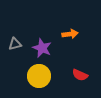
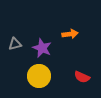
red semicircle: moved 2 px right, 2 px down
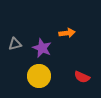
orange arrow: moved 3 px left, 1 px up
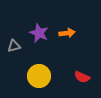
gray triangle: moved 1 px left, 2 px down
purple star: moved 3 px left, 15 px up
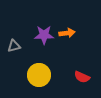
purple star: moved 5 px right, 2 px down; rotated 24 degrees counterclockwise
yellow circle: moved 1 px up
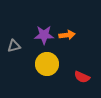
orange arrow: moved 2 px down
yellow circle: moved 8 px right, 11 px up
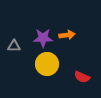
purple star: moved 1 px left, 3 px down
gray triangle: rotated 16 degrees clockwise
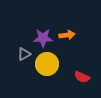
gray triangle: moved 10 px right, 8 px down; rotated 32 degrees counterclockwise
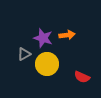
purple star: rotated 18 degrees clockwise
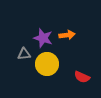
gray triangle: rotated 24 degrees clockwise
